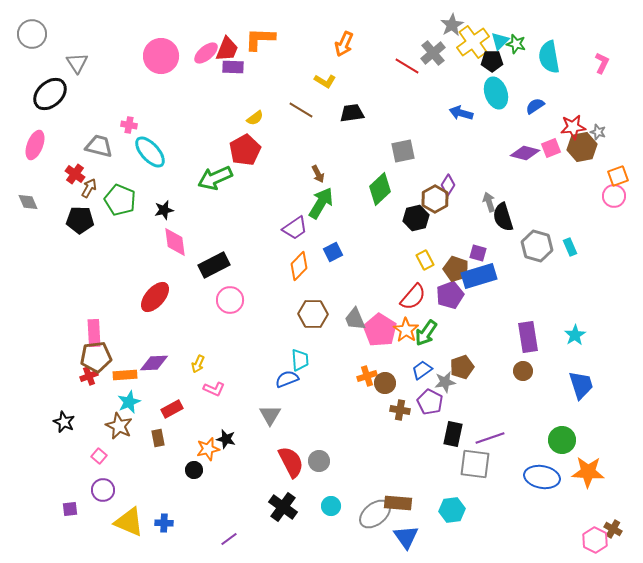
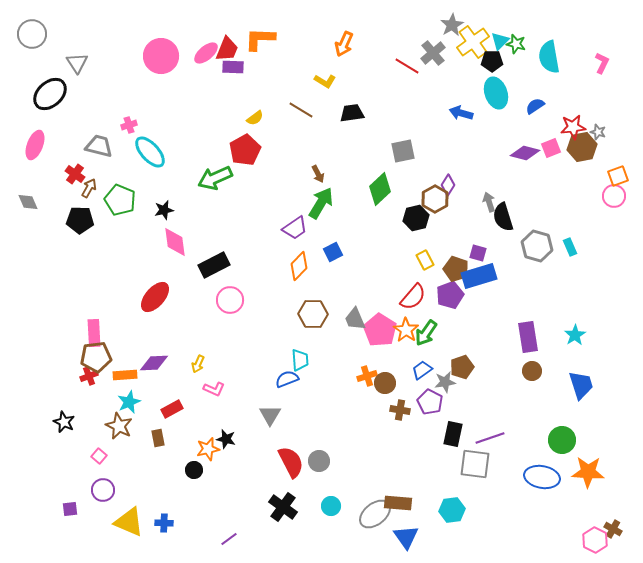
pink cross at (129, 125): rotated 28 degrees counterclockwise
brown circle at (523, 371): moved 9 px right
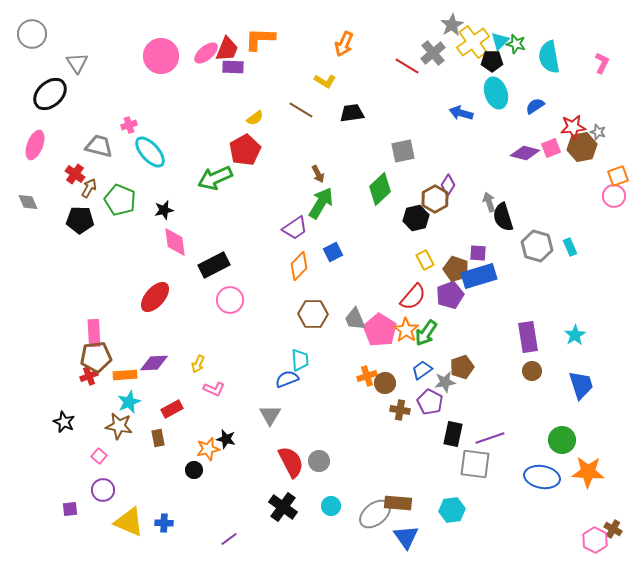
purple square at (478, 253): rotated 12 degrees counterclockwise
brown star at (119, 426): rotated 16 degrees counterclockwise
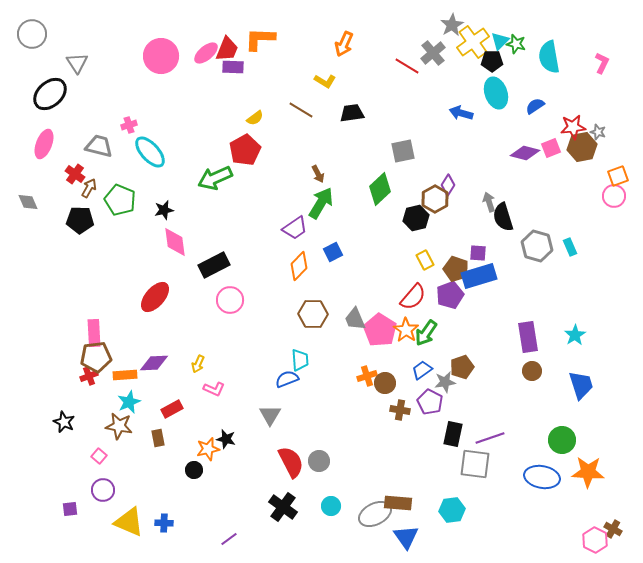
pink ellipse at (35, 145): moved 9 px right, 1 px up
gray ellipse at (375, 514): rotated 12 degrees clockwise
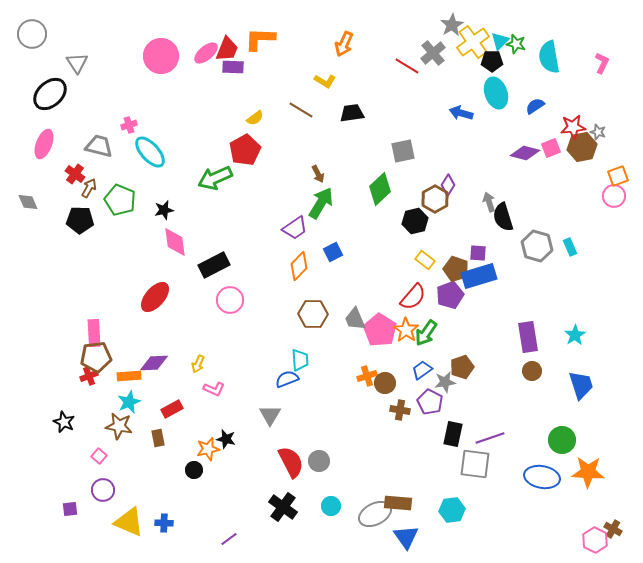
black hexagon at (416, 218): moved 1 px left, 3 px down
yellow rectangle at (425, 260): rotated 24 degrees counterclockwise
orange rectangle at (125, 375): moved 4 px right, 1 px down
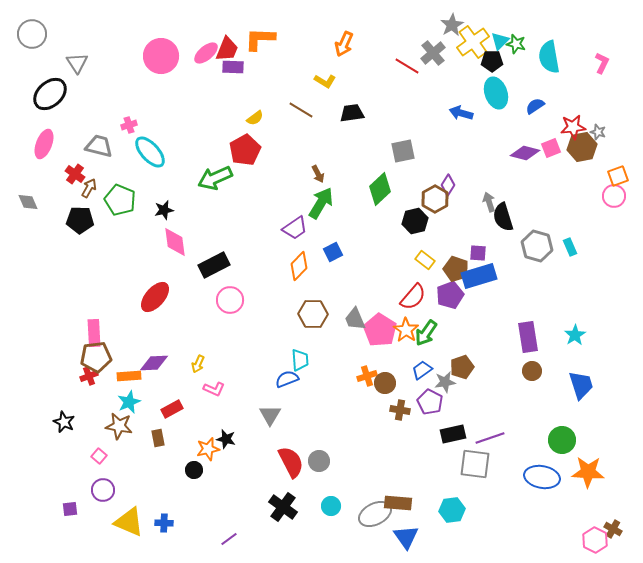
black rectangle at (453, 434): rotated 65 degrees clockwise
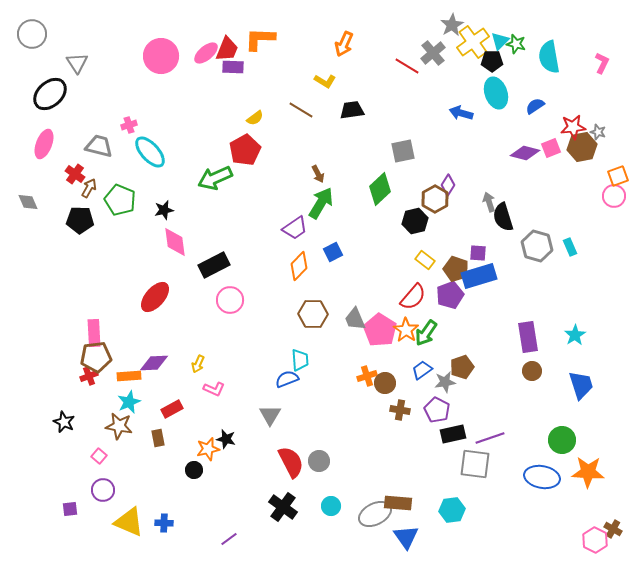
black trapezoid at (352, 113): moved 3 px up
purple pentagon at (430, 402): moved 7 px right, 8 px down
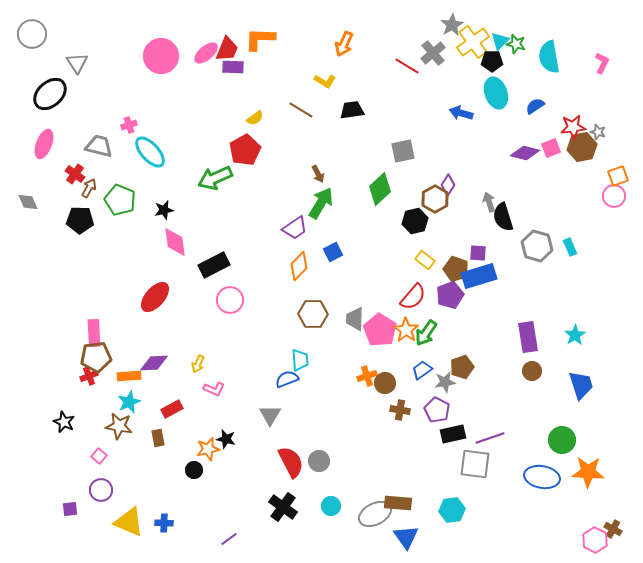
gray trapezoid at (355, 319): rotated 25 degrees clockwise
purple circle at (103, 490): moved 2 px left
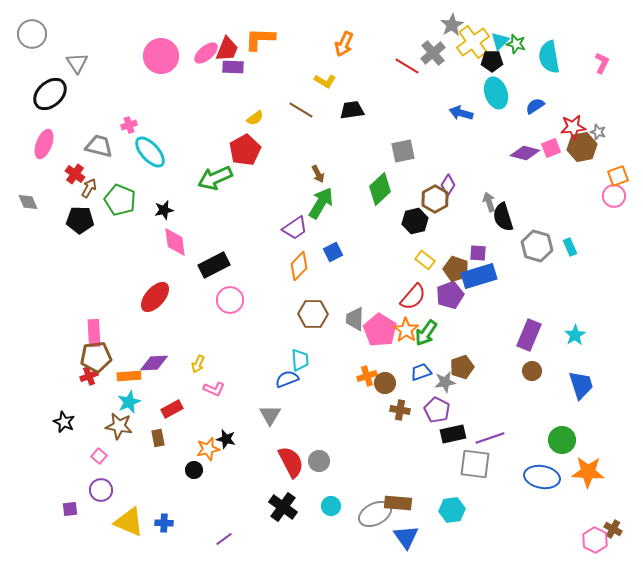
purple rectangle at (528, 337): moved 1 px right, 2 px up; rotated 32 degrees clockwise
blue trapezoid at (422, 370): moved 1 px left, 2 px down; rotated 15 degrees clockwise
purple line at (229, 539): moved 5 px left
